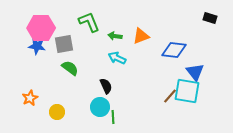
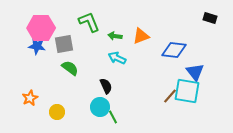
green line: rotated 24 degrees counterclockwise
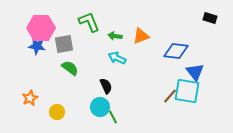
blue diamond: moved 2 px right, 1 px down
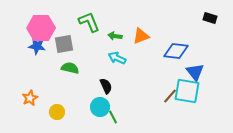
green semicircle: rotated 24 degrees counterclockwise
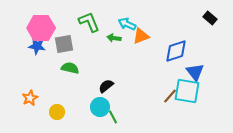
black rectangle: rotated 24 degrees clockwise
green arrow: moved 1 px left, 2 px down
blue diamond: rotated 25 degrees counterclockwise
cyan arrow: moved 10 px right, 34 px up
black semicircle: rotated 105 degrees counterclockwise
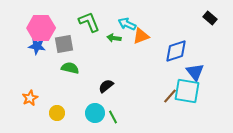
cyan circle: moved 5 px left, 6 px down
yellow circle: moved 1 px down
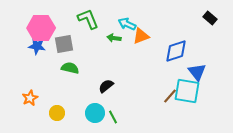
green L-shape: moved 1 px left, 3 px up
blue triangle: moved 2 px right
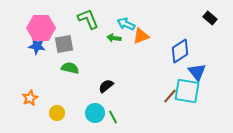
cyan arrow: moved 1 px left
blue diamond: moved 4 px right; rotated 15 degrees counterclockwise
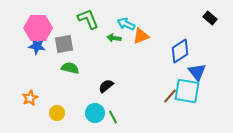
pink hexagon: moved 3 px left
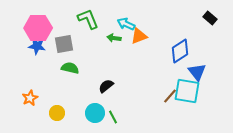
orange triangle: moved 2 px left
